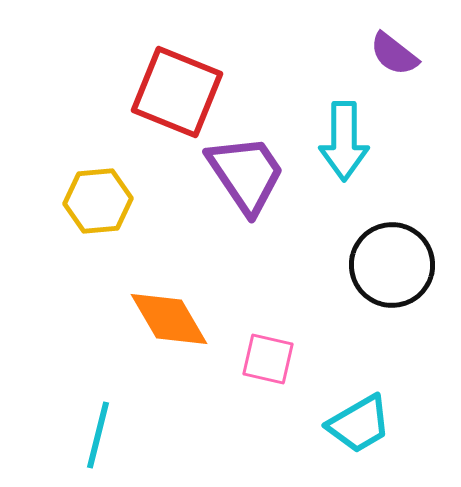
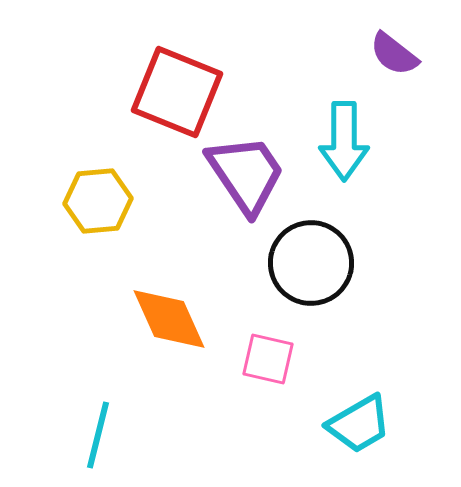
black circle: moved 81 px left, 2 px up
orange diamond: rotated 6 degrees clockwise
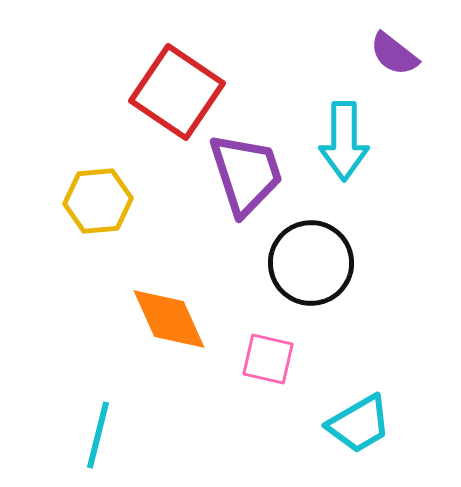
red square: rotated 12 degrees clockwise
purple trapezoid: rotated 16 degrees clockwise
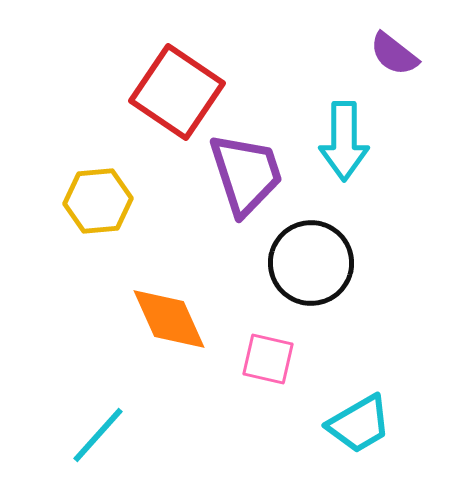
cyan line: rotated 28 degrees clockwise
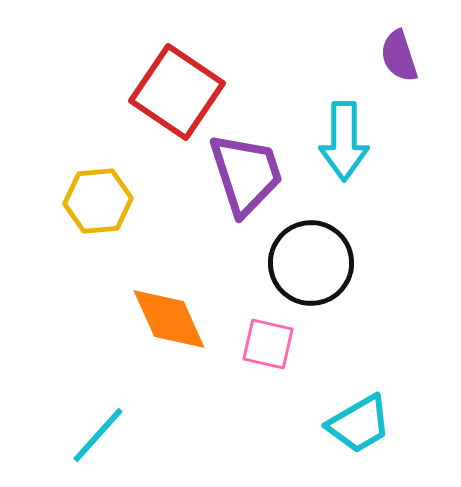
purple semicircle: moved 5 px right, 2 px down; rotated 34 degrees clockwise
pink square: moved 15 px up
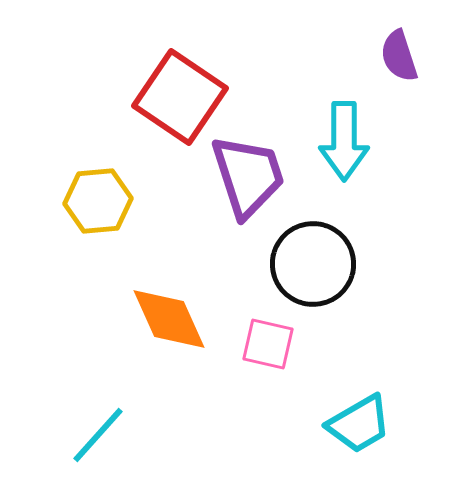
red square: moved 3 px right, 5 px down
purple trapezoid: moved 2 px right, 2 px down
black circle: moved 2 px right, 1 px down
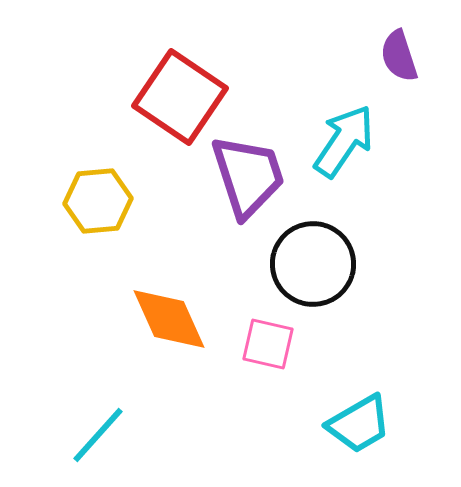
cyan arrow: rotated 146 degrees counterclockwise
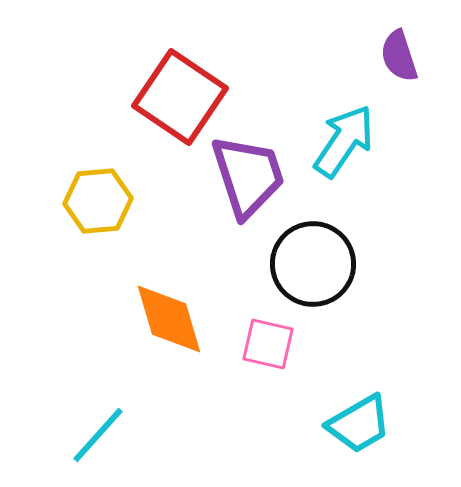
orange diamond: rotated 8 degrees clockwise
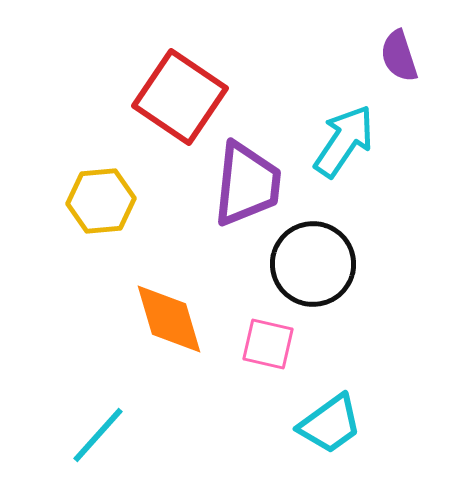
purple trapezoid: moved 1 px left, 8 px down; rotated 24 degrees clockwise
yellow hexagon: moved 3 px right
cyan trapezoid: moved 29 px left; rotated 6 degrees counterclockwise
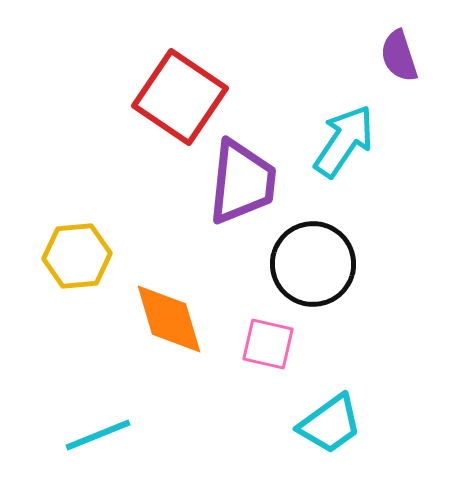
purple trapezoid: moved 5 px left, 2 px up
yellow hexagon: moved 24 px left, 55 px down
cyan line: rotated 26 degrees clockwise
